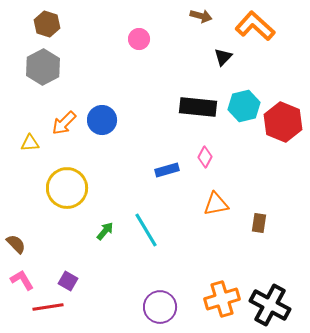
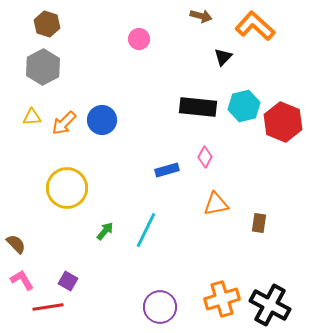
yellow triangle: moved 2 px right, 26 px up
cyan line: rotated 57 degrees clockwise
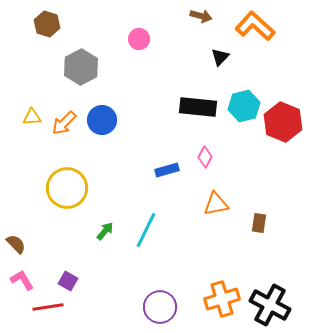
black triangle: moved 3 px left
gray hexagon: moved 38 px right
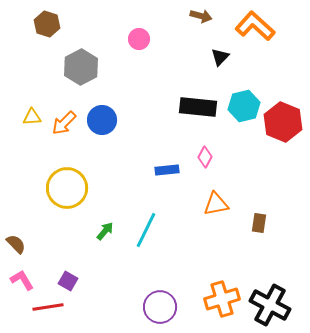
blue rectangle: rotated 10 degrees clockwise
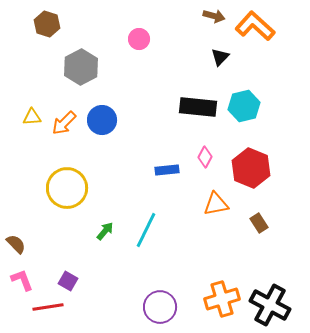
brown arrow: moved 13 px right
red hexagon: moved 32 px left, 46 px down
brown rectangle: rotated 42 degrees counterclockwise
pink L-shape: rotated 10 degrees clockwise
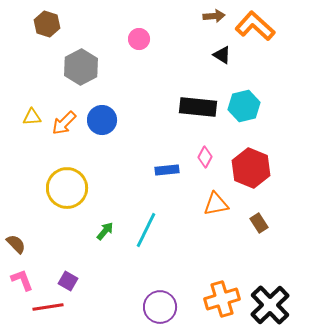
brown arrow: rotated 20 degrees counterclockwise
black triangle: moved 2 px right, 2 px up; rotated 42 degrees counterclockwise
black cross: rotated 18 degrees clockwise
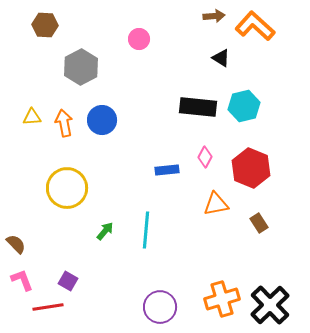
brown hexagon: moved 2 px left, 1 px down; rotated 15 degrees counterclockwise
black triangle: moved 1 px left, 3 px down
orange arrow: rotated 124 degrees clockwise
cyan line: rotated 21 degrees counterclockwise
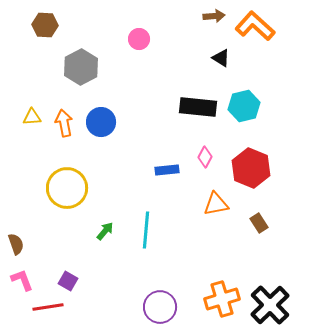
blue circle: moved 1 px left, 2 px down
brown semicircle: rotated 25 degrees clockwise
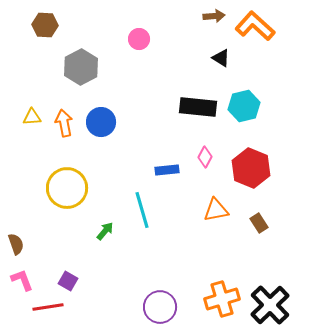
orange triangle: moved 6 px down
cyan line: moved 4 px left, 20 px up; rotated 21 degrees counterclockwise
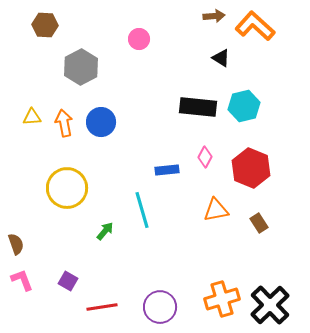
red line: moved 54 px right
